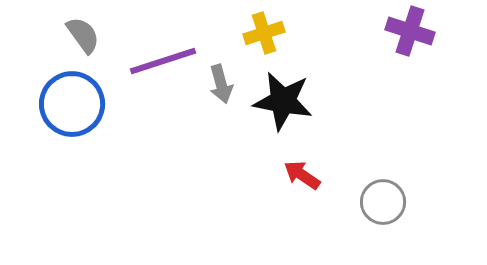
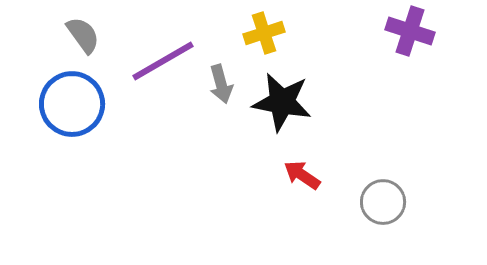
purple line: rotated 12 degrees counterclockwise
black star: moved 1 px left, 1 px down
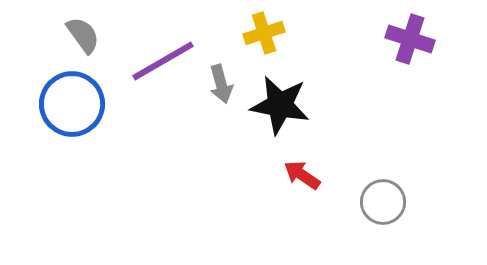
purple cross: moved 8 px down
black star: moved 2 px left, 3 px down
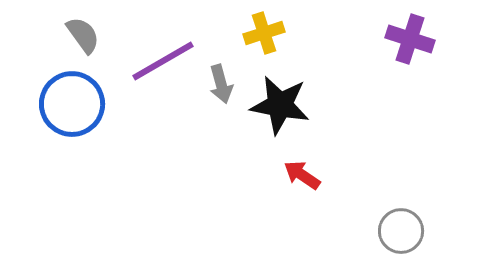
gray circle: moved 18 px right, 29 px down
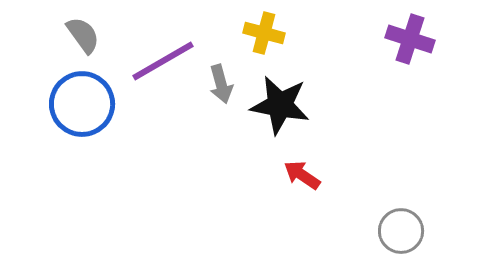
yellow cross: rotated 33 degrees clockwise
blue circle: moved 10 px right
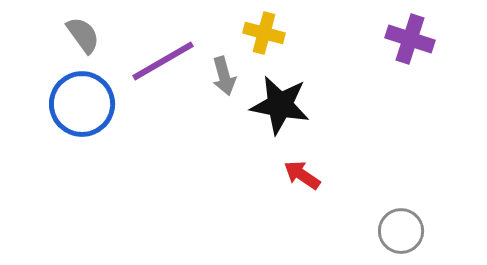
gray arrow: moved 3 px right, 8 px up
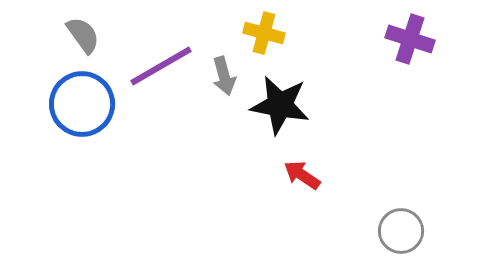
purple line: moved 2 px left, 5 px down
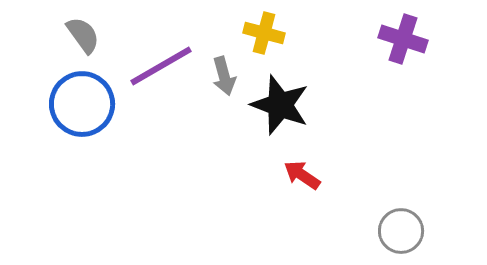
purple cross: moved 7 px left
black star: rotated 10 degrees clockwise
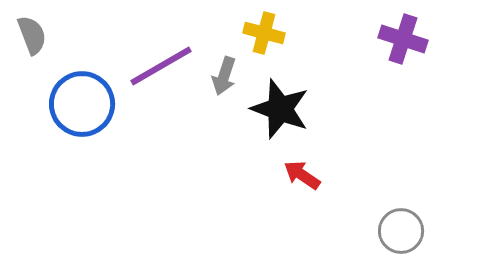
gray semicircle: moved 51 px left; rotated 15 degrees clockwise
gray arrow: rotated 33 degrees clockwise
black star: moved 4 px down
